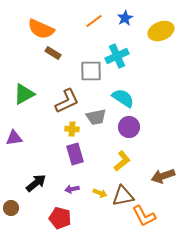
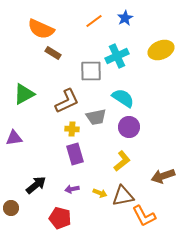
yellow ellipse: moved 19 px down
black arrow: moved 2 px down
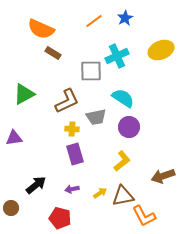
yellow arrow: rotated 56 degrees counterclockwise
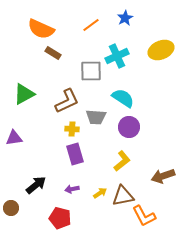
orange line: moved 3 px left, 4 px down
gray trapezoid: rotated 15 degrees clockwise
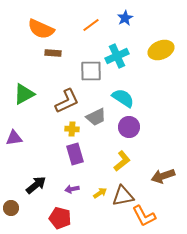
brown rectangle: rotated 28 degrees counterclockwise
gray trapezoid: rotated 30 degrees counterclockwise
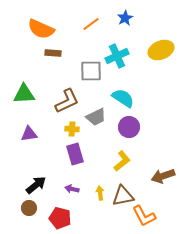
orange line: moved 1 px up
green triangle: rotated 25 degrees clockwise
purple triangle: moved 15 px right, 4 px up
purple arrow: rotated 24 degrees clockwise
yellow arrow: rotated 64 degrees counterclockwise
brown circle: moved 18 px right
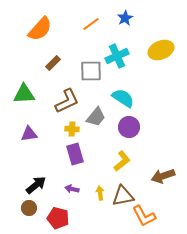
orange semicircle: moved 1 px left; rotated 72 degrees counterclockwise
brown rectangle: moved 10 px down; rotated 49 degrees counterclockwise
gray trapezoid: rotated 25 degrees counterclockwise
red pentagon: moved 2 px left
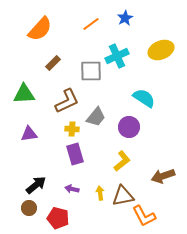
cyan semicircle: moved 21 px right
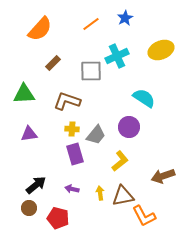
brown L-shape: rotated 136 degrees counterclockwise
gray trapezoid: moved 18 px down
yellow L-shape: moved 2 px left
